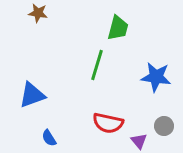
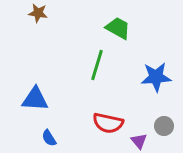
green trapezoid: rotated 76 degrees counterclockwise
blue star: rotated 12 degrees counterclockwise
blue triangle: moved 3 px right, 4 px down; rotated 24 degrees clockwise
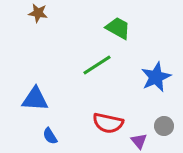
green line: rotated 40 degrees clockwise
blue star: rotated 20 degrees counterclockwise
blue semicircle: moved 1 px right, 2 px up
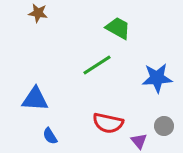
blue star: moved 1 px right, 1 px down; rotated 20 degrees clockwise
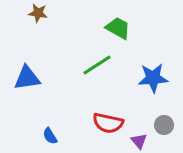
blue star: moved 4 px left
blue triangle: moved 8 px left, 21 px up; rotated 12 degrees counterclockwise
gray circle: moved 1 px up
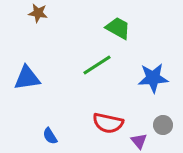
gray circle: moved 1 px left
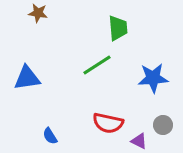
green trapezoid: rotated 56 degrees clockwise
purple triangle: rotated 24 degrees counterclockwise
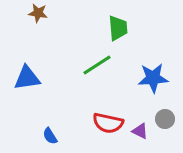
gray circle: moved 2 px right, 6 px up
purple triangle: moved 1 px right, 10 px up
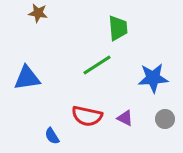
red semicircle: moved 21 px left, 7 px up
purple triangle: moved 15 px left, 13 px up
blue semicircle: moved 2 px right
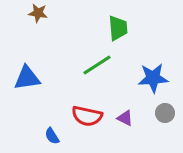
gray circle: moved 6 px up
